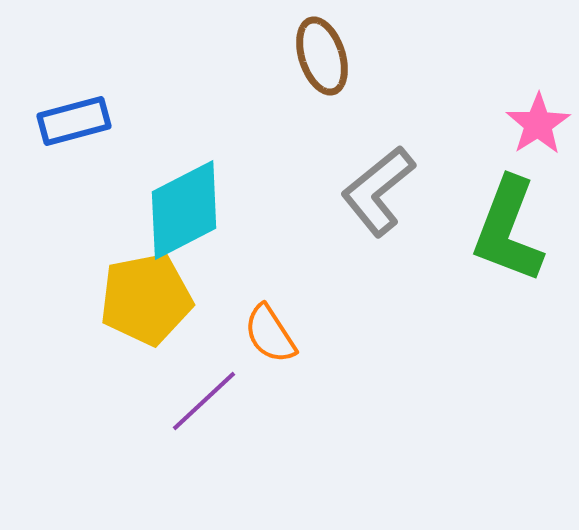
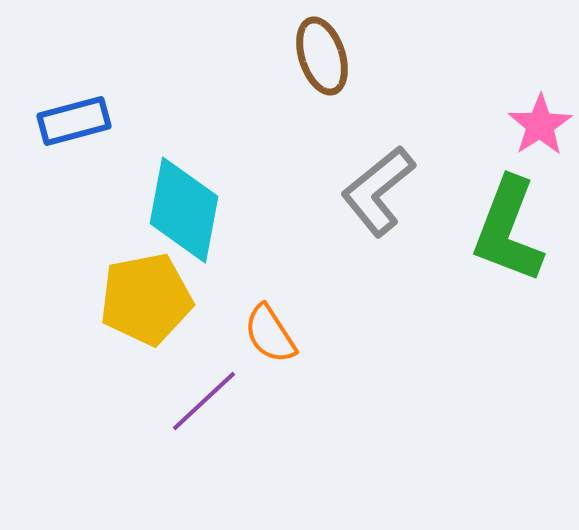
pink star: moved 2 px right, 1 px down
cyan diamond: rotated 52 degrees counterclockwise
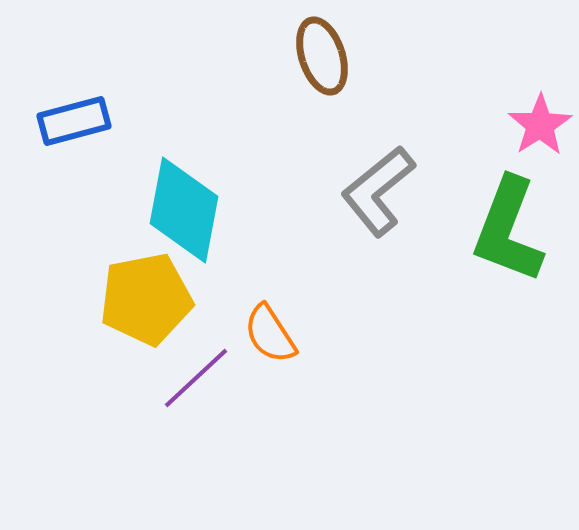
purple line: moved 8 px left, 23 px up
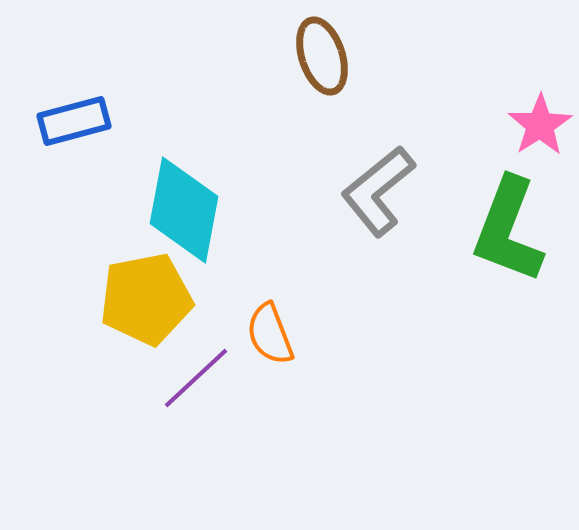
orange semicircle: rotated 12 degrees clockwise
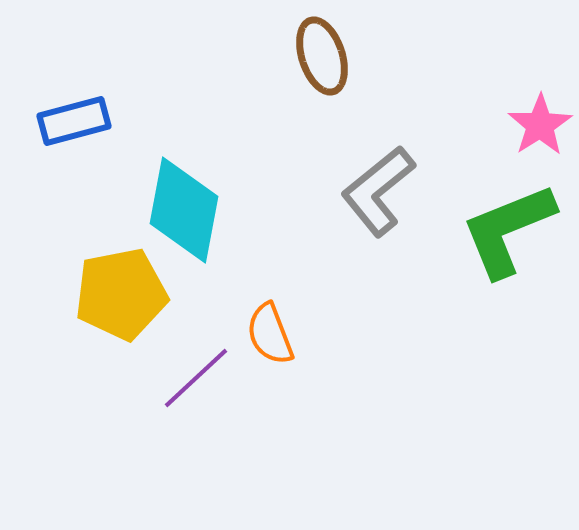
green L-shape: rotated 47 degrees clockwise
yellow pentagon: moved 25 px left, 5 px up
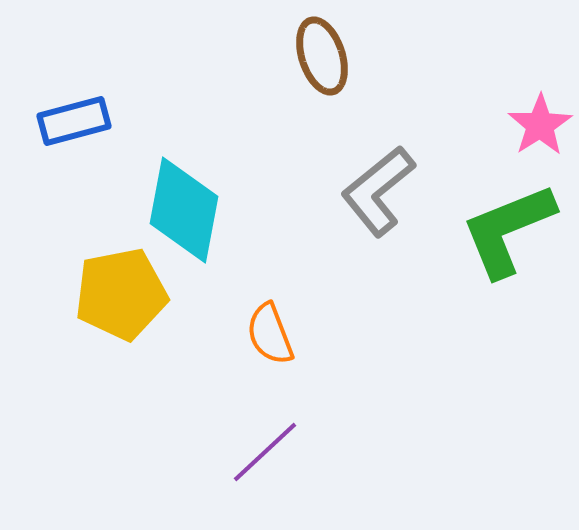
purple line: moved 69 px right, 74 px down
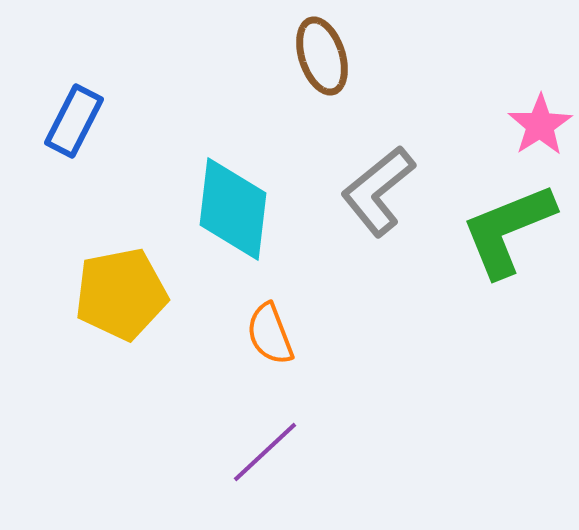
blue rectangle: rotated 48 degrees counterclockwise
cyan diamond: moved 49 px right, 1 px up; rotated 4 degrees counterclockwise
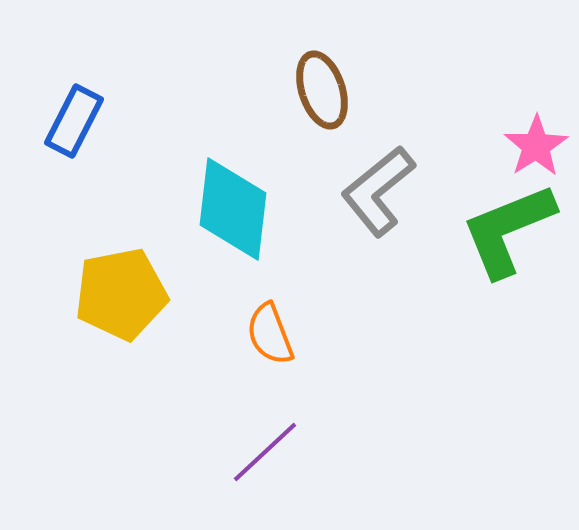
brown ellipse: moved 34 px down
pink star: moved 4 px left, 21 px down
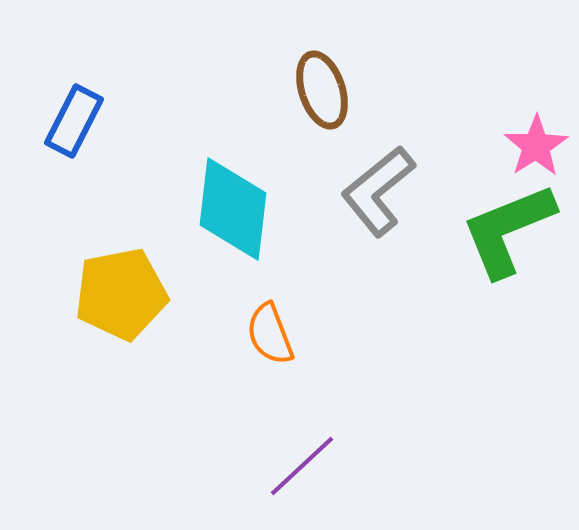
purple line: moved 37 px right, 14 px down
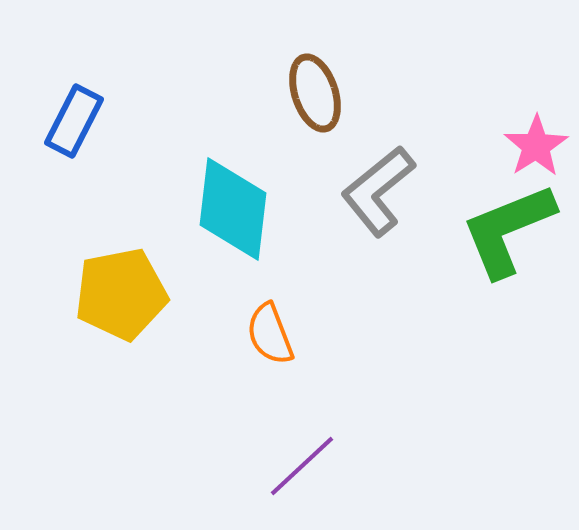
brown ellipse: moved 7 px left, 3 px down
